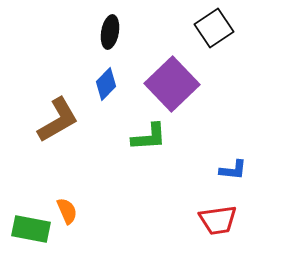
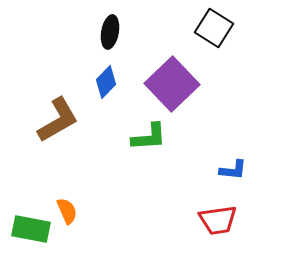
black square: rotated 24 degrees counterclockwise
blue diamond: moved 2 px up
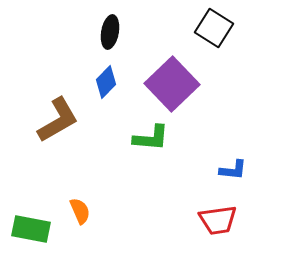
green L-shape: moved 2 px right, 1 px down; rotated 9 degrees clockwise
orange semicircle: moved 13 px right
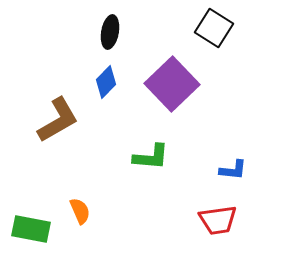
green L-shape: moved 19 px down
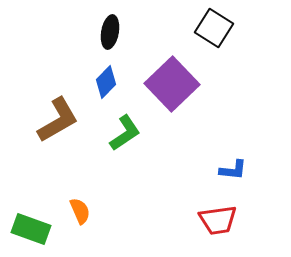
green L-shape: moved 26 px left, 24 px up; rotated 39 degrees counterclockwise
green rectangle: rotated 9 degrees clockwise
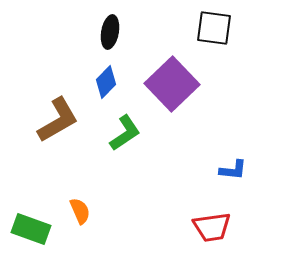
black square: rotated 24 degrees counterclockwise
red trapezoid: moved 6 px left, 7 px down
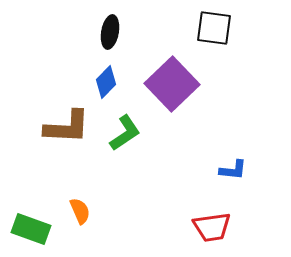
brown L-shape: moved 9 px right, 7 px down; rotated 33 degrees clockwise
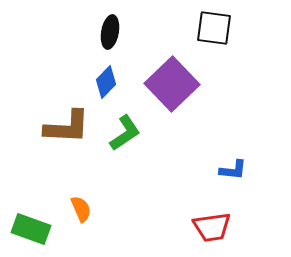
orange semicircle: moved 1 px right, 2 px up
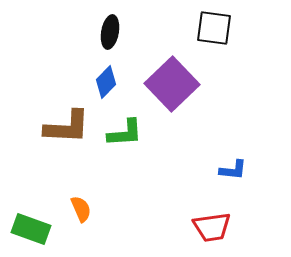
green L-shape: rotated 30 degrees clockwise
